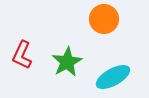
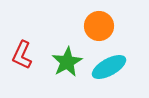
orange circle: moved 5 px left, 7 px down
cyan ellipse: moved 4 px left, 10 px up
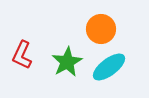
orange circle: moved 2 px right, 3 px down
cyan ellipse: rotated 8 degrees counterclockwise
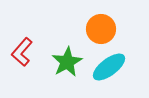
red L-shape: moved 3 px up; rotated 16 degrees clockwise
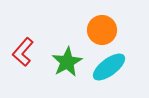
orange circle: moved 1 px right, 1 px down
red L-shape: moved 1 px right
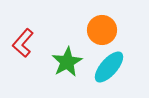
red L-shape: moved 9 px up
cyan ellipse: rotated 12 degrees counterclockwise
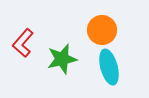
green star: moved 5 px left, 3 px up; rotated 16 degrees clockwise
cyan ellipse: rotated 56 degrees counterclockwise
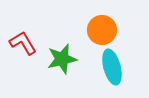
red L-shape: rotated 108 degrees clockwise
cyan ellipse: moved 3 px right
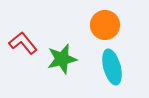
orange circle: moved 3 px right, 5 px up
red L-shape: rotated 8 degrees counterclockwise
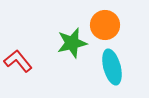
red L-shape: moved 5 px left, 18 px down
green star: moved 10 px right, 16 px up
